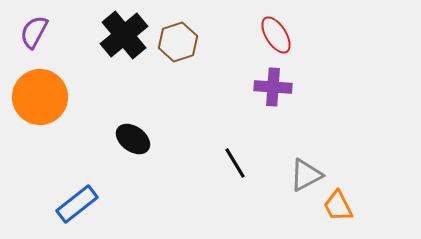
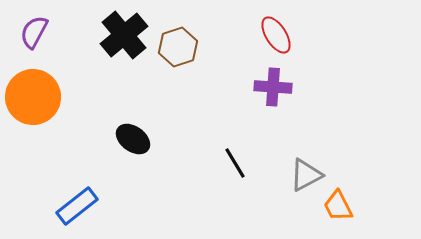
brown hexagon: moved 5 px down
orange circle: moved 7 px left
blue rectangle: moved 2 px down
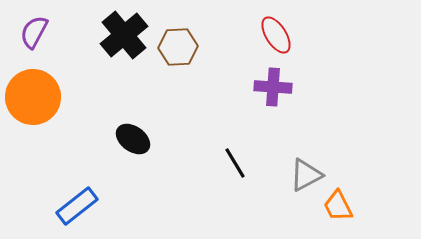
brown hexagon: rotated 15 degrees clockwise
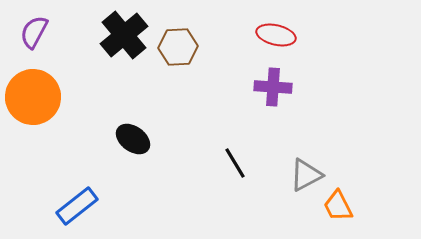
red ellipse: rotated 45 degrees counterclockwise
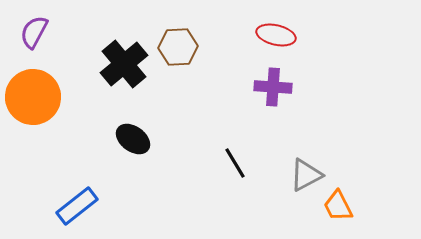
black cross: moved 29 px down
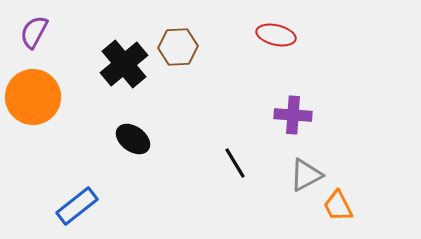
purple cross: moved 20 px right, 28 px down
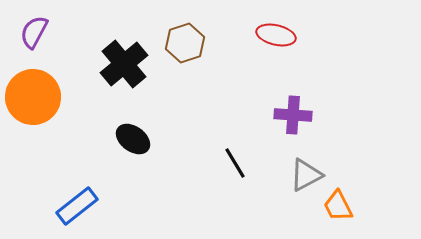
brown hexagon: moved 7 px right, 4 px up; rotated 15 degrees counterclockwise
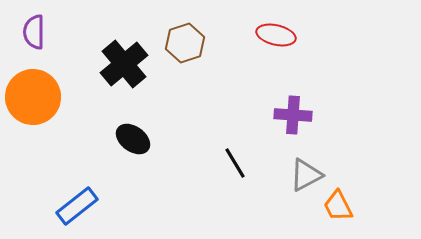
purple semicircle: rotated 28 degrees counterclockwise
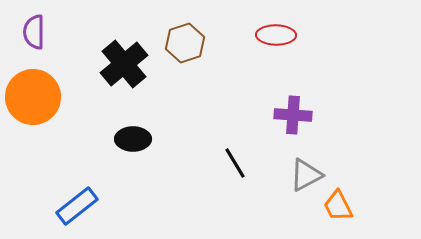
red ellipse: rotated 12 degrees counterclockwise
black ellipse: rotated 36 degrees counterclockwise
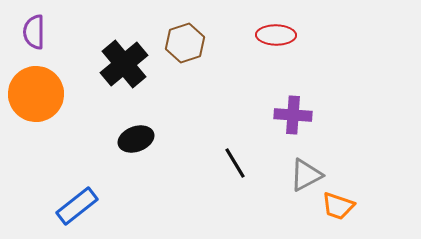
orange circle: moved 3 px right, 3 px up
black ellipse: moved 3 px right; rotated 20 degrees counterclockwise
orange trapezoid: rotated 44 degrees counterclockwise
